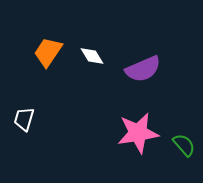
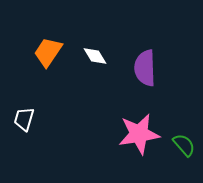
white diamond: moved 3 px right
purple semicircle: moved 2 px right, 1 px up; rotated 111 degrees clockwise
pink star: moved 1 px right, 1 px down
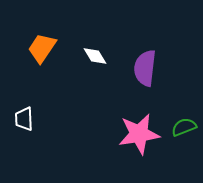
orange trapezoid: moved 6 px left, 4 px up
purple semicircle: rotated 9 degrees clockwise
white trapezoid: rotated 20 degrees counterclockwise
green semicircle: moved 18 px up; rotated 70 degrees counterclockwise
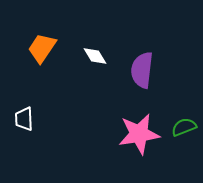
purple semicircle: moved 3 px left, 2 px down
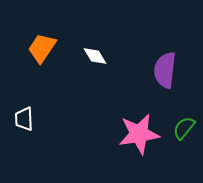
purple semicircle: moved 23 px right
green semicircle: moved 1 px down; rotated 30 degrees counterclockwise
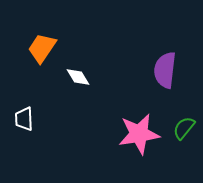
white diamond: moved 17 px left, 21 px down
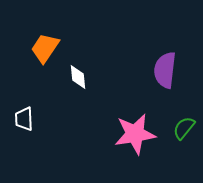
orange trapezoid: moved 3 px right
white diamond: rotated 25 degrees clockwise
pink star: moved 4 px left
